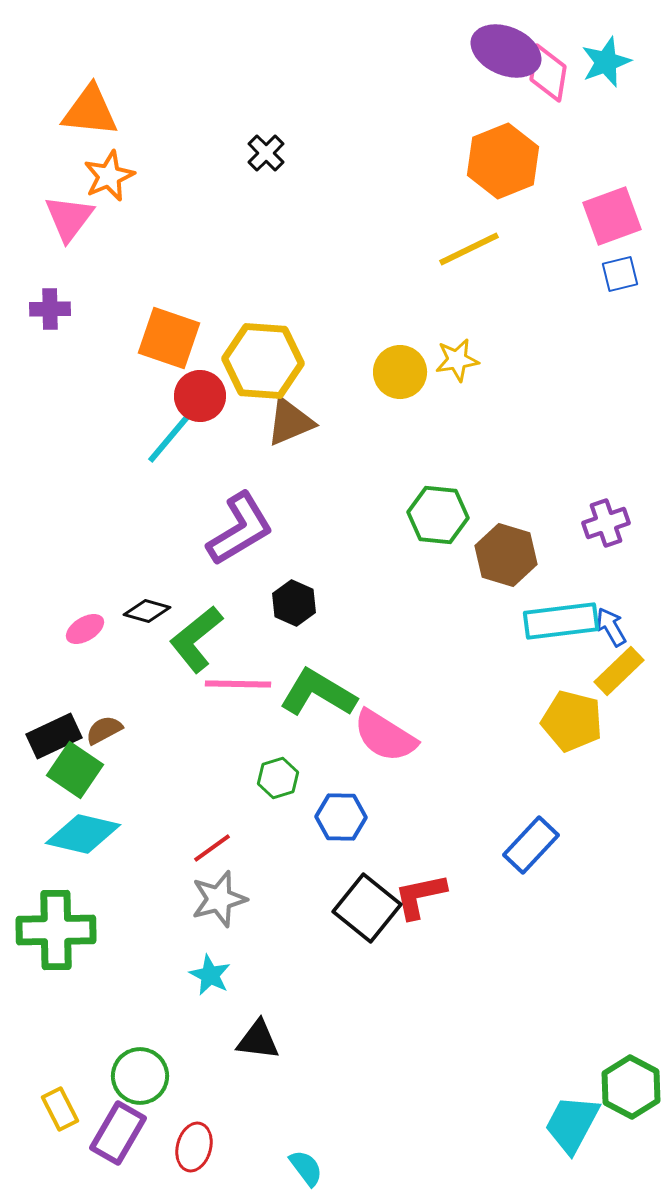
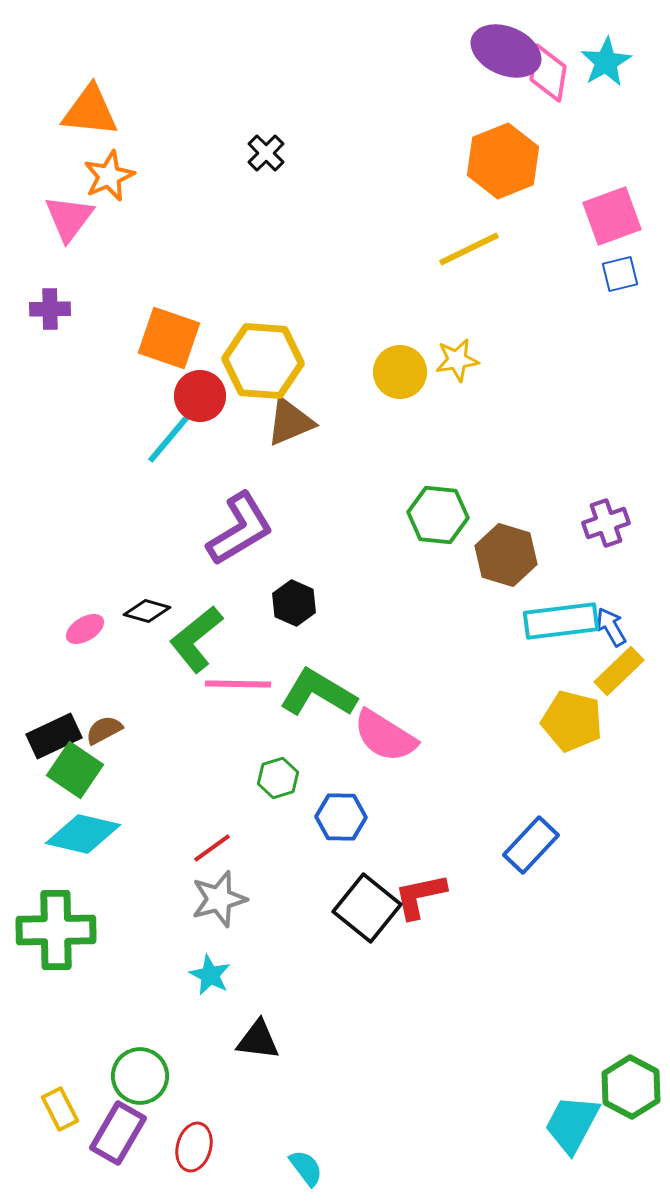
cyan star at (606, 62): rotated 9 degrees counterclockwise
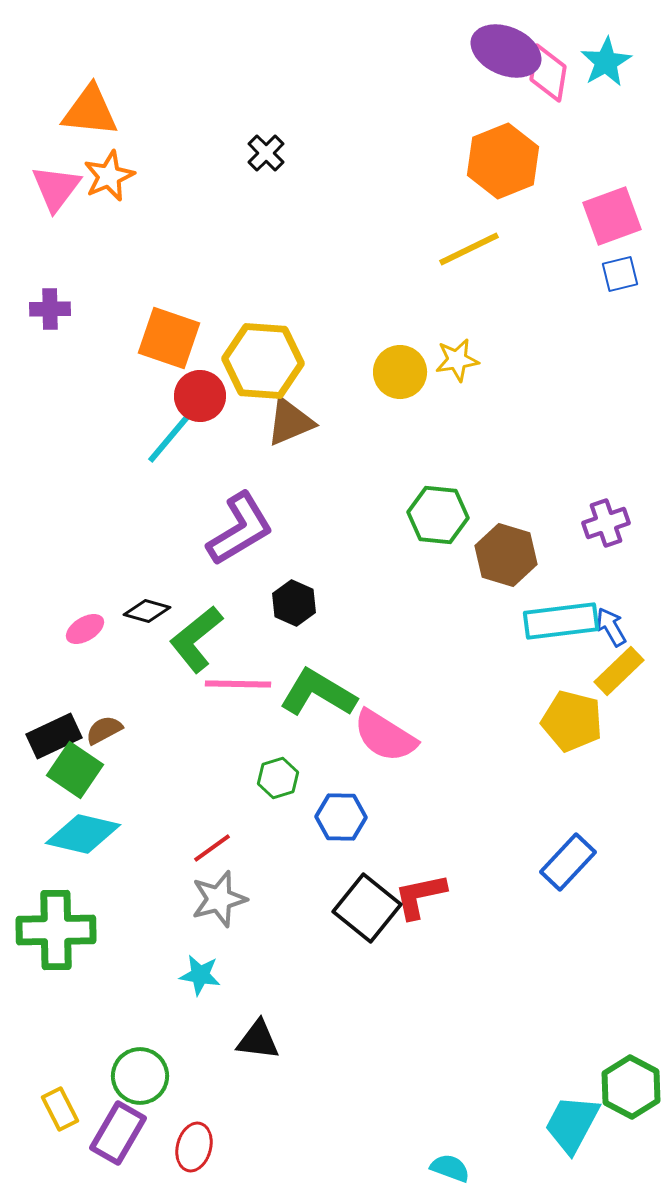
pink triangle at (69, 218): moved 13 px left, 30 px up
blue rectangle at (531, 845): moved 37 px right, 17 px down
cyan star at (210, 975): moved 10 px left; rotated 18 degrees counterclockwise
cyan semicircle at (306, 1168): moved 144 px right; rotated 33 degrees counterclockwise
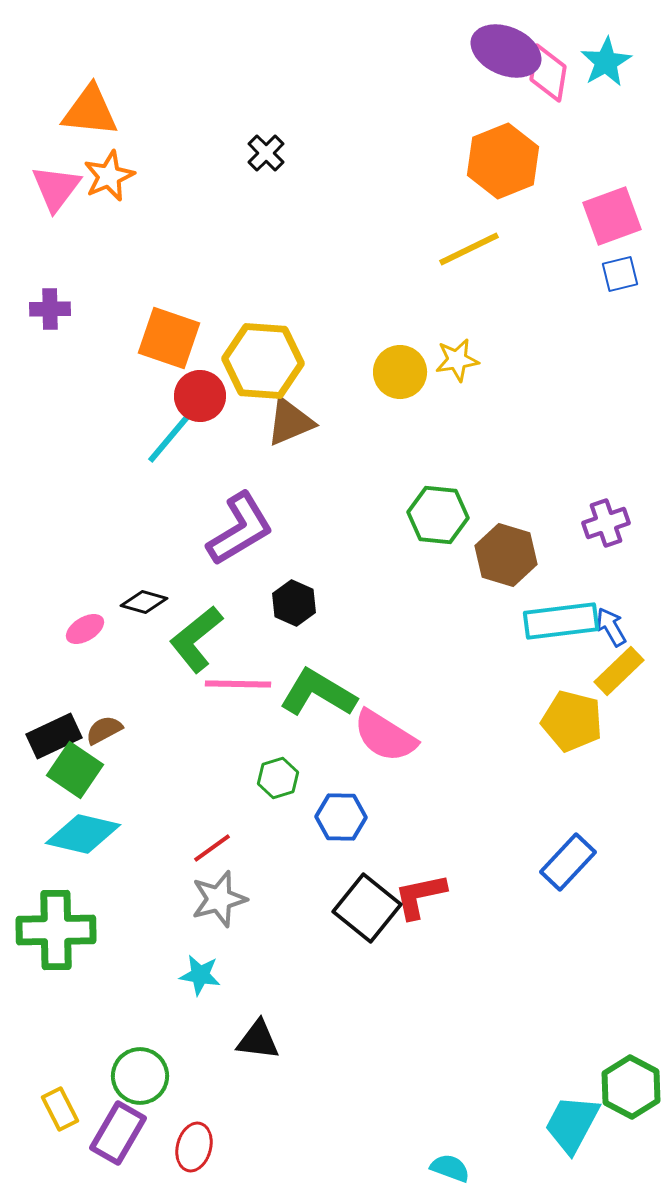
black diamond at (147, 611): moved 3 px left, 9 px up
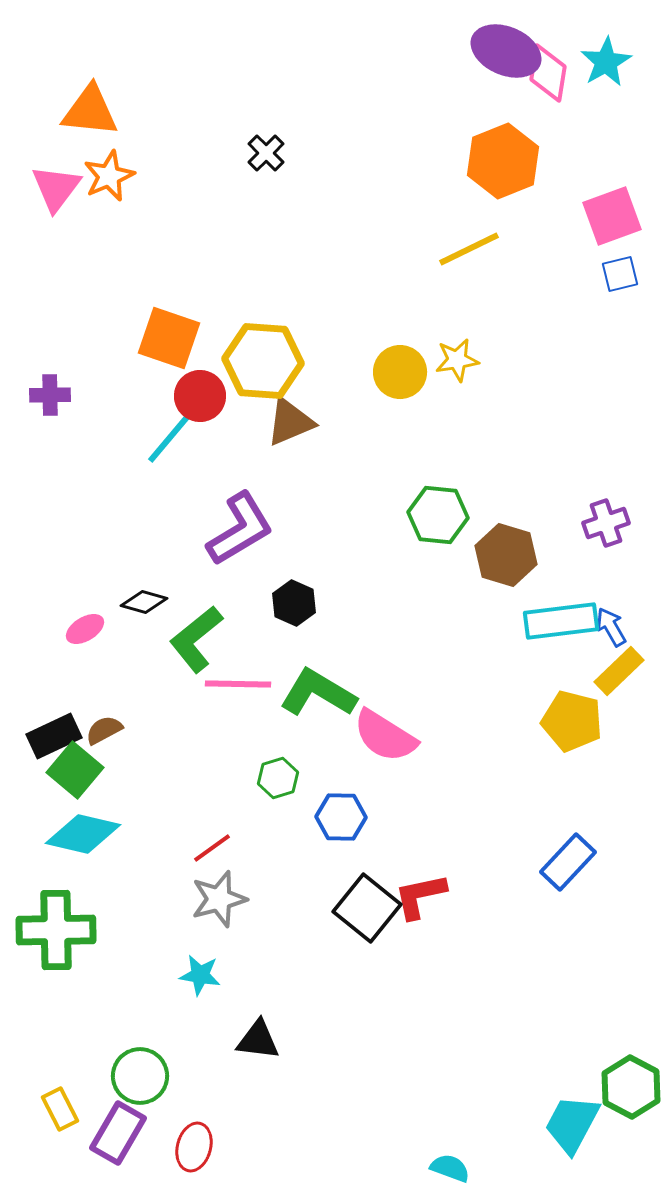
purple cross at (50, 309): moved 86 px down
green square at (75, 770): rotated 6 degrees clockwise
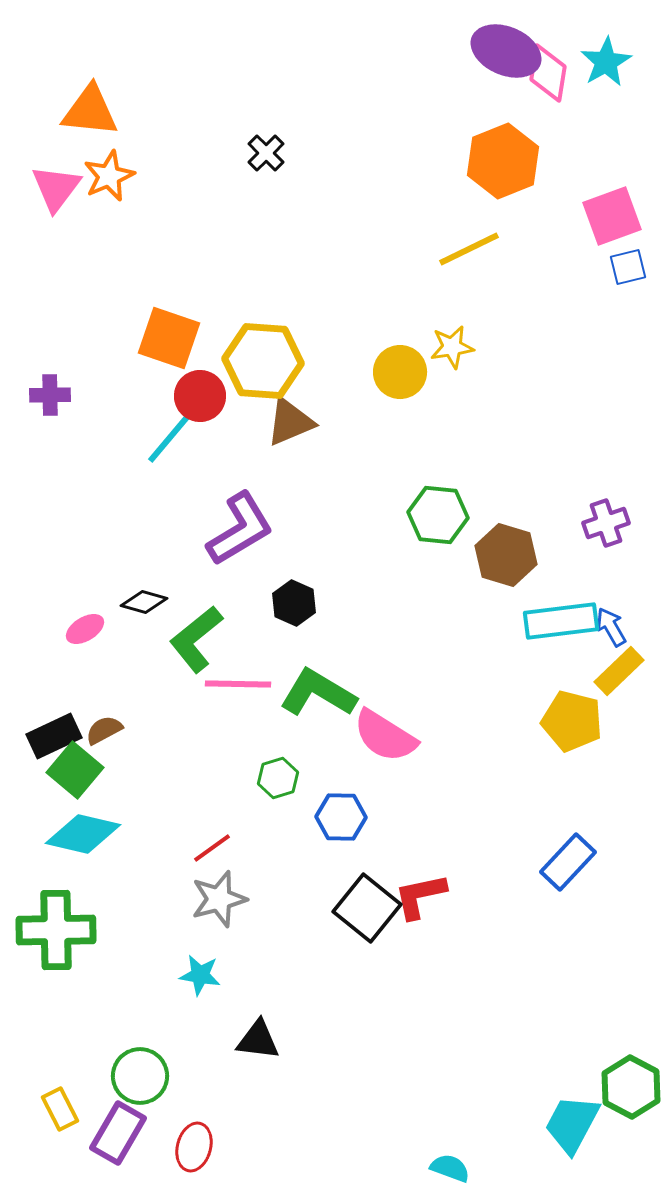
blue square at (620, 274): moved 8 px right, 7 px up
yellow star at (457, 360): moved 5 px left, 13 px up
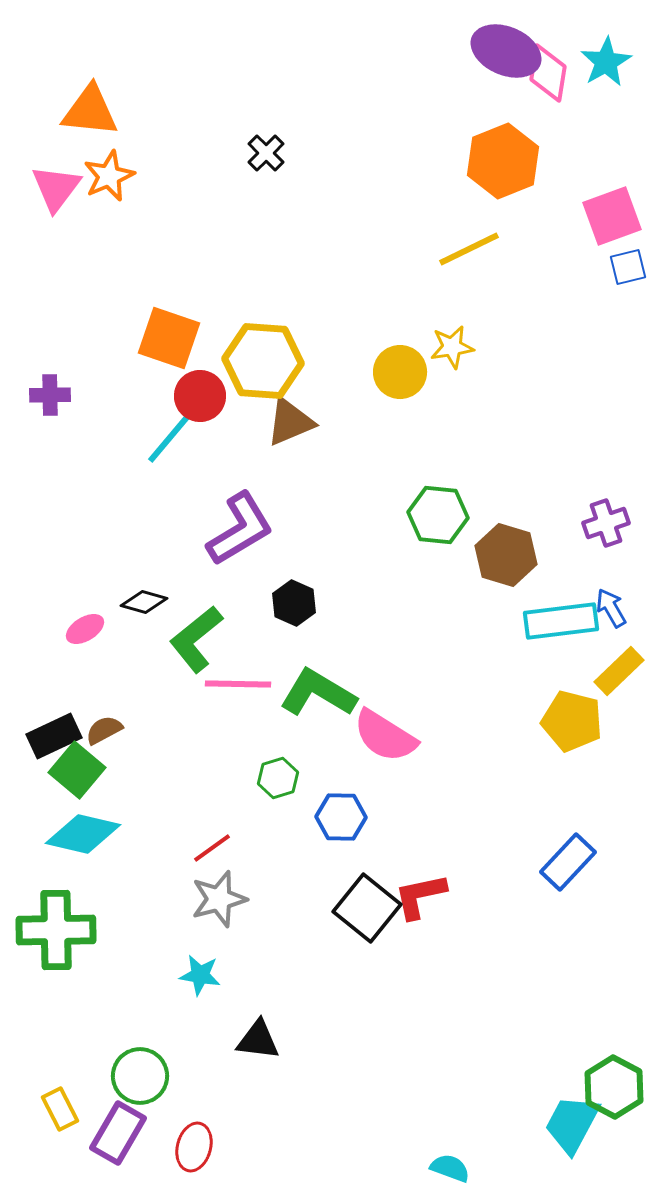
blue arrow at (611, 627): moved 19 px up
green square at (75, 770): moved 2 px right
green hexagon at (631, 1087): moved 17 px left
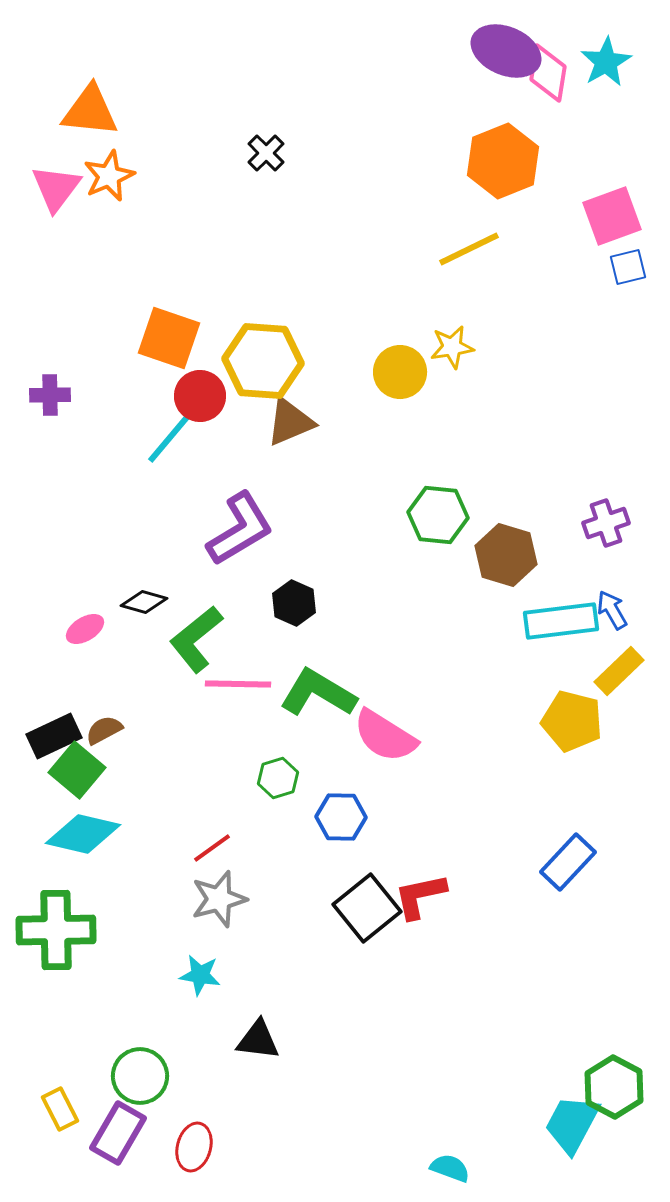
blue arrow at (611, 608): moved 1 px right, 2 px down
black square at (367, 908): rotated 12 degrees clockwise
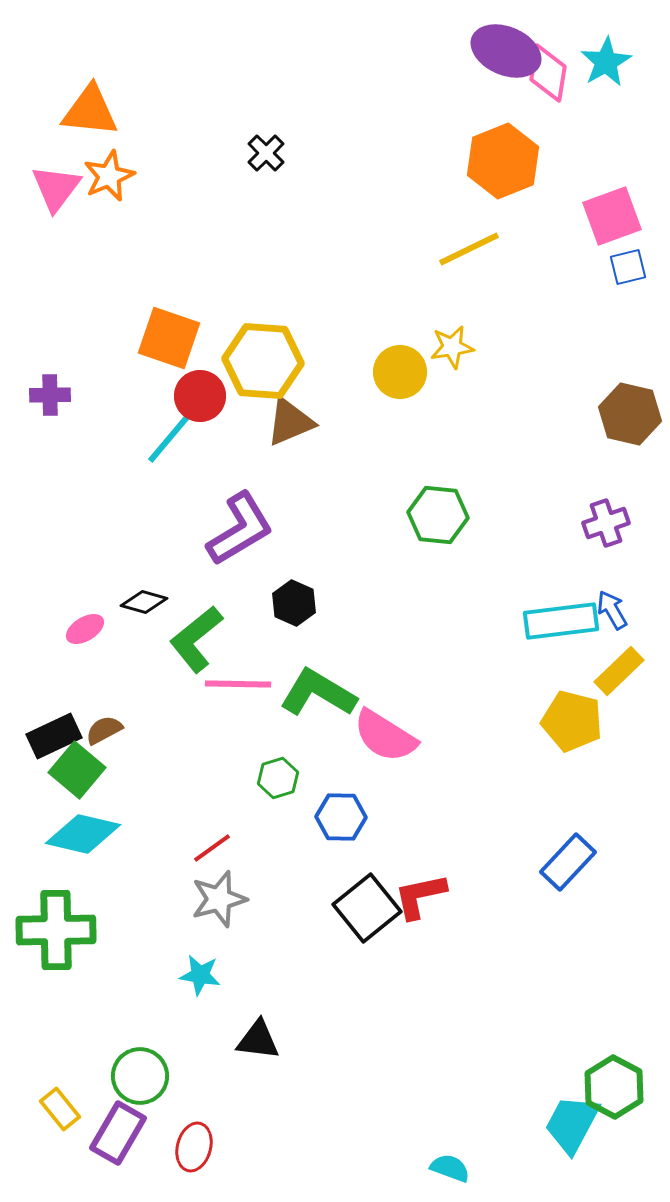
brown hexagon at (506, 555): moved 124 px right, 141 px up; rotated 4 degrees counterclockwise
yellow rectangle at (60, 1109): rotated 12 degrees counterclockwise
